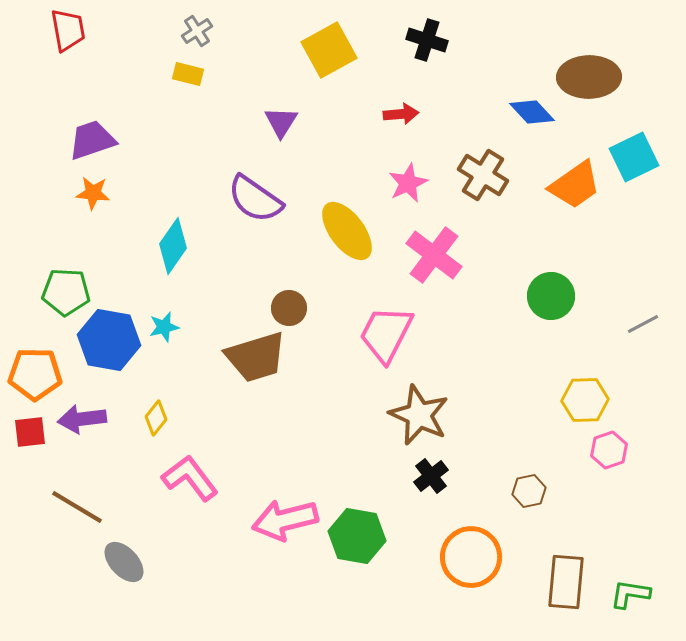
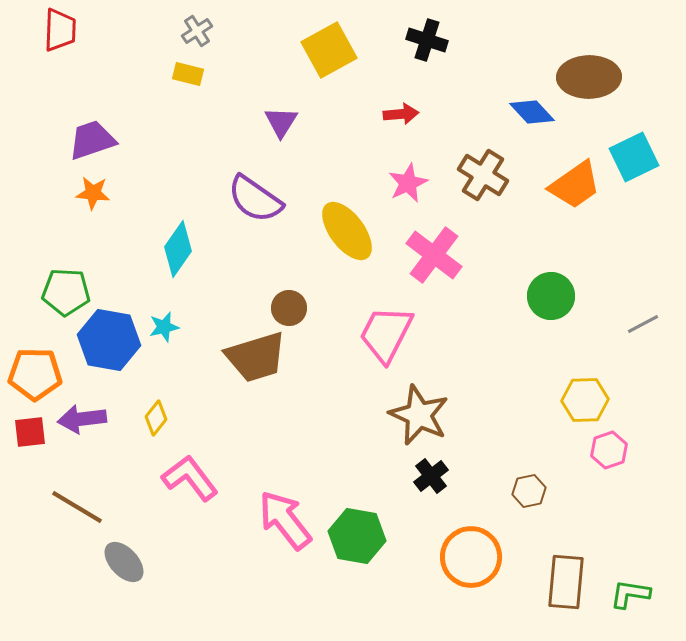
red trapezoid at (68, 30): moved 8 px left; rotated 12 degrees clockwise
cyan diamond at (173, 246): moved 5 px right, 3 px down
pink arrow at (285, 520): rotated 66 degrees clockwise
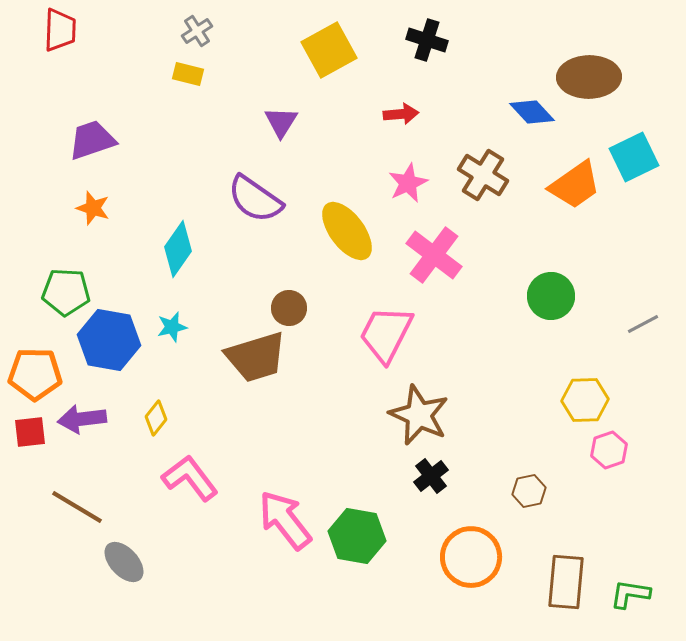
orange star at (93, 193): moved 15 px down; rotated 12 degrees clockwise
cyan star at (164, 327): moved 8 px right
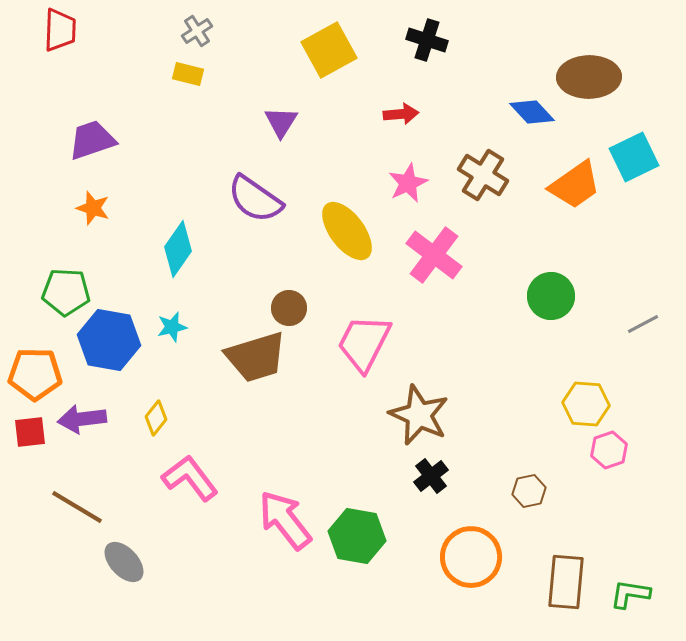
pink trapezoid at (386, 334): moved 22 px left, 9 px down
yellow hexagon at (585, 400): moved 1 px right, 4 px down; rotated 6 degrees clockwise
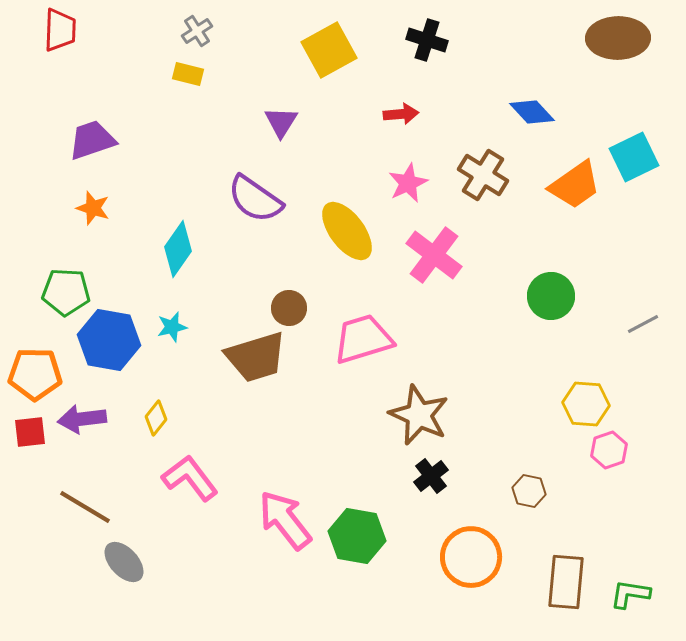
brown ellipse at (589, 77): moved 29 px right, 39 px up
pink trapezoid at (364, 343): moved 1 px left, 4 px up; rotated 46 degrees clockwise
brown hexagon at (529, 491): rotated 24 degrees clockwise
brown line at (77, 507): moved 8 px right
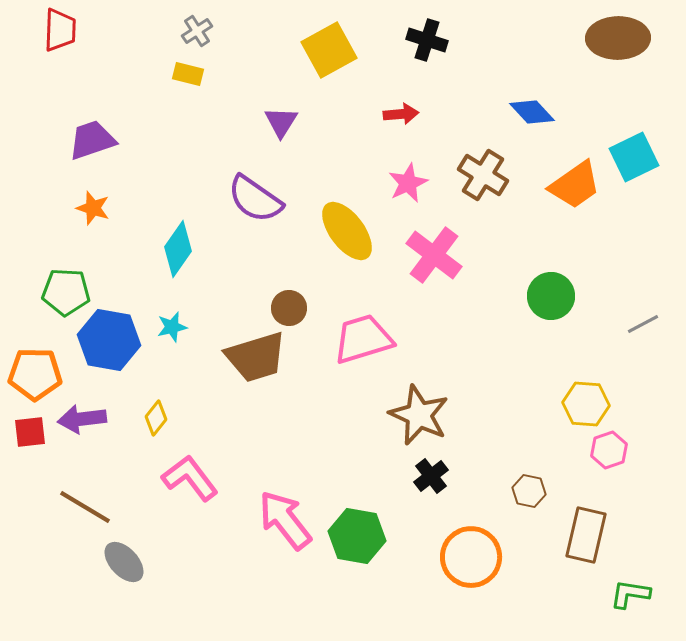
brown rectangle at (566, 582): moved 20 px right, 47 px up; rotated 8 degrees clockwise
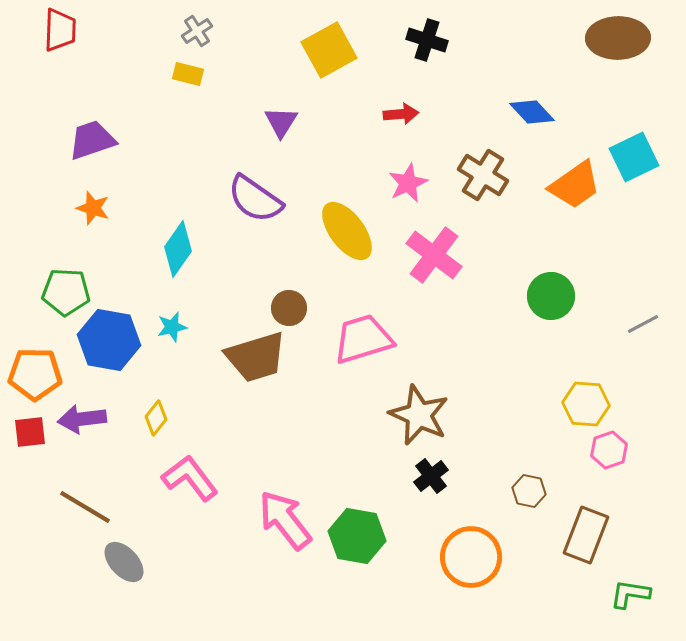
brown rectangle at (586, 535): rotated 8 degrees clockwise
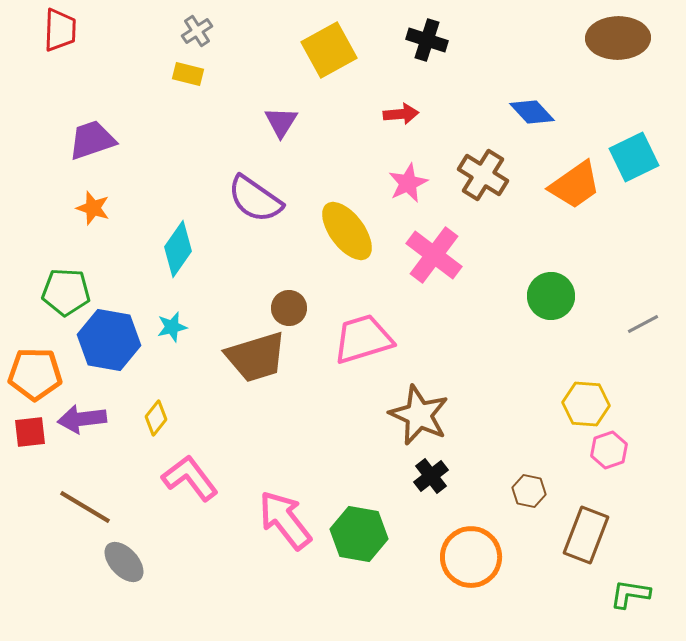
green hexagon at (357, 536): moved 2 px right, 2 px up
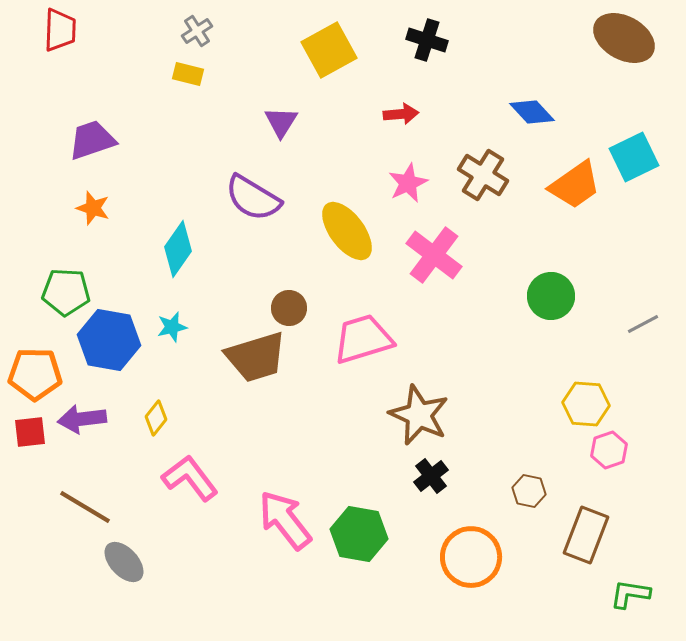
brown ellipse at (618, 38): moved 6 px right; rotated 30 degrees clockwise
purple semicircle at (255, 199): moved 2 px left, 1 px up; rotated 4 degrees counterclockwise
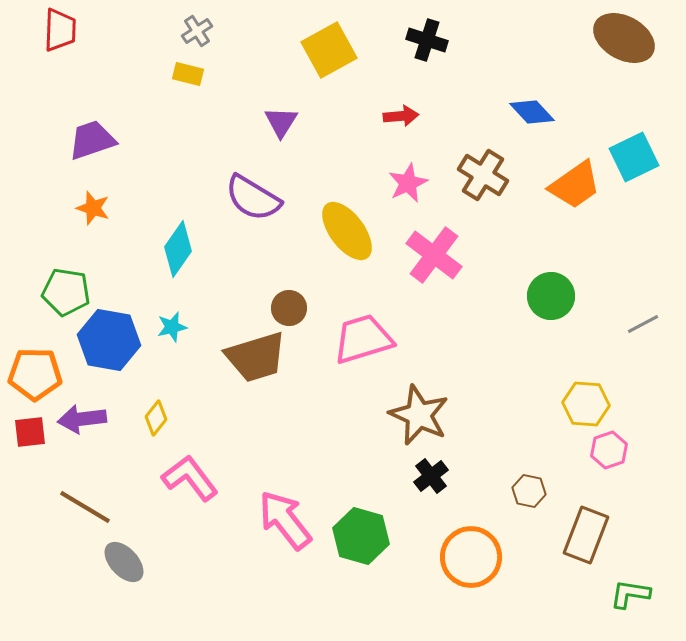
red arrow at (401, 114): moved 2 px down
green pentagon at (66, 292): rotated 6 degrees clockwise
green hexagon at (359, 534): moved 2 px right, 2 px down; rotated 6 degrees clockwise
